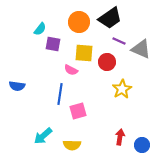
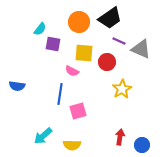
pink semicircle: moved 1 px right, 1 px down
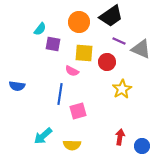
black trapezoid: moved 1 px right, 2 px up
blue circle: moved 1 px down
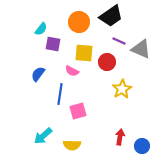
cyan semicircle: moved 1 px right
blue semicircle: moved 21 px right, 12 px up; rotated 119 degrees clockwise
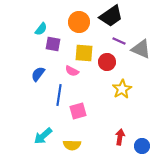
blue line: moved 1 px left, 1 px down
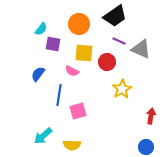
black trapezoid: moved 4 px right
orange circle: moved 2 px down
red arrow: moved 31 px right, 21 px up
blue circle: moved 4 px right, 1 px down
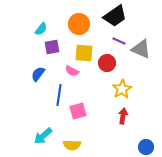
purple square: moved 1 px left, 3 px down; rotated 21 degrees counterclockwise
red circle: moved 1 px down
red arrow: moved 28 px left
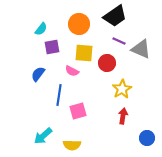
blue circle: moved 1 px right, 9 px up
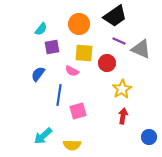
blue circle: moved 2 px right, 1 px up
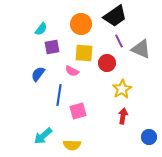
orange circle: moved 2 px right
purple line: rotated 40 degrees clockwise
